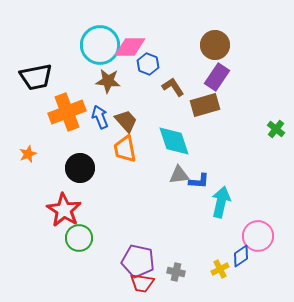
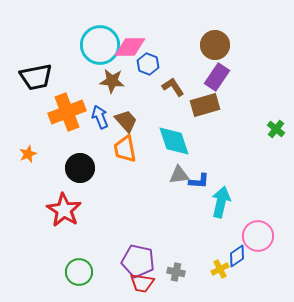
brown star: moved 4 px right
green circle: moved 34 px down
blue diamond: moved 4 px left
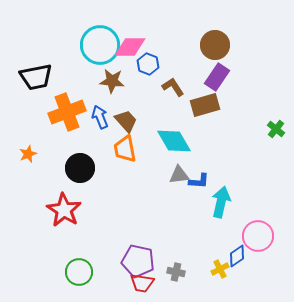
cyan diamond: rotated 12 degrees counterclockwise
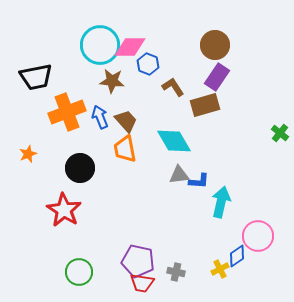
green cross: moved 4 px right, 4 px down
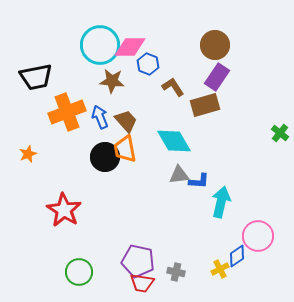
black circle: moved 25 px right, 11 px up
